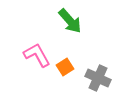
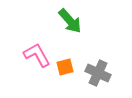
orange square: rotated 18 degrees clockwise
gray cross: moved 5 px up
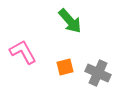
pink L-shape: moved 14 px left, 3 px up
